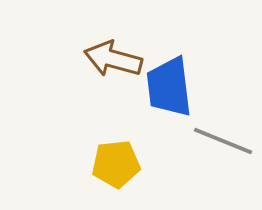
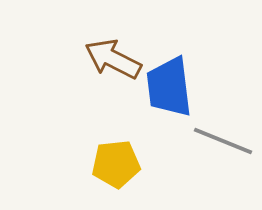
brown arrow: rotated 12 degrees clockwise
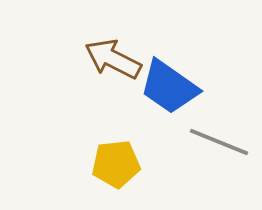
blue trapezoid: rotated 48 degrees counterclockwise
gray line: moved 4 px left, 1 px down
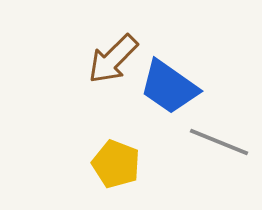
brown arrow: rotated 72 degrees counterclockwise
yellow pentagon: rotated 27 degrees clockwise
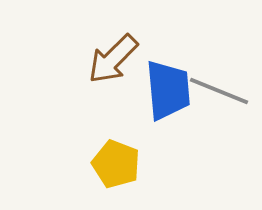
blue trapezoid: moved 1 px left, 3 px down; rotated 130 degrees counterclockwise
gray line: moved 51 px up
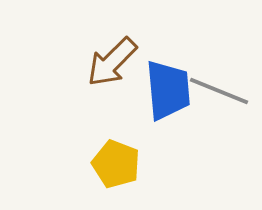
brown arrow: moved 1 px left, 3 px down
